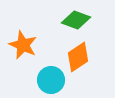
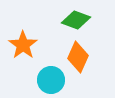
orange star: rotated 12 degrees clockwise
orange diamond: rotated 32 degrees counterclockwise
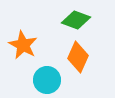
orange star: rotated 8 degrees counterclockwise
cyan circle: moved 4 px left
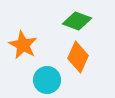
green diamond: moved 1 px right, 1 px down
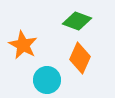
orange diamond: moved 2 px right, 1 px down
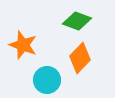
orange star: rotated 8 degrees counterclockwise
orange diamond: rotated 20 degrees clockwise
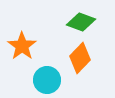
green diamond: moved 4 px right, 1 px down
orange star: moved 1 px left, 1 px down; rotated 16 degrees clockwise
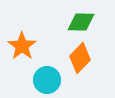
green diamond: rotated 20 degrees counterclockwise
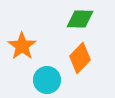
green diamond: moved 1 px left, 3 px up
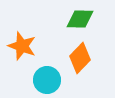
orange star: rotated 16 degrees counterclockwise
